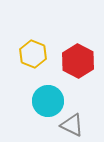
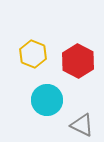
cyan circle: moved 1 px left, 1 px up
gray triangle: moved 10 px right
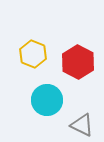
red hexagon: moved 1 px down
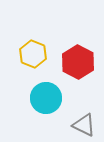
cyan circle: moved 1 px left, 2 px up
gray triangle: moved 2 px right
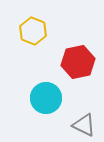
yellow hexagon: moved 23 px up
red hexagon: rotated 20 degrees clockwise
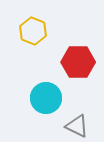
red hexagon: rotated 12 degrees clockwise
gray triangle: moved 7 px left, 1 px down
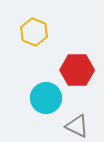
yellow hexagon: moved 1 px right, 1 px down
red hexagon: moved 1 px left, 8 px down
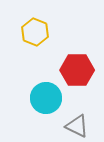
yellow hexagon: moved 1 px right
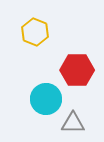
cyan circle: moved 1 px down
gray triangle: moved 4 px left, 3 px up; rotated 25 degrees counterclockwise
